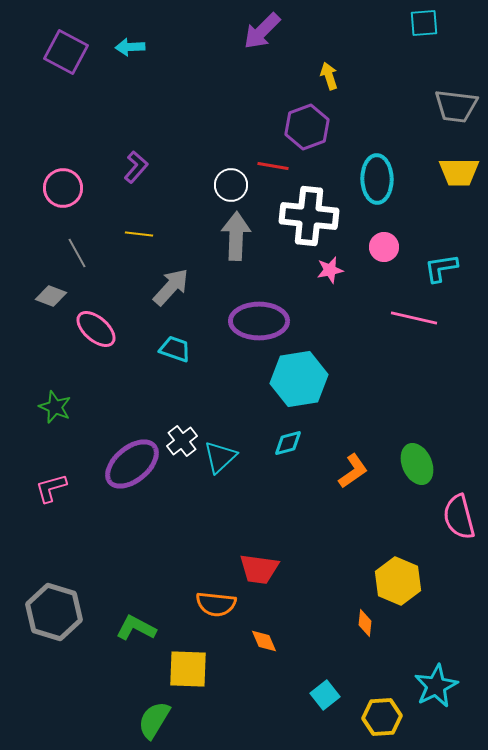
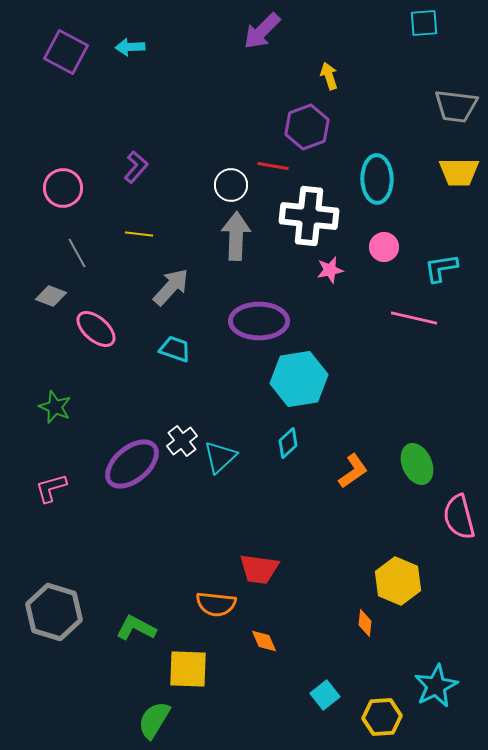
cyan diamond at (288, 443): rotated 28 degrees counterclockwise
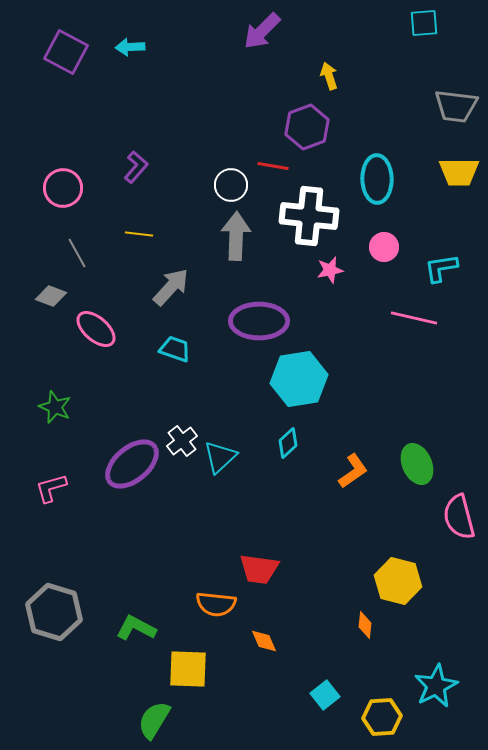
yellow hexagon at (398, 581): rotated 9 degrees counterclockwise
orange diamond at (365, 623): moved 2 px down
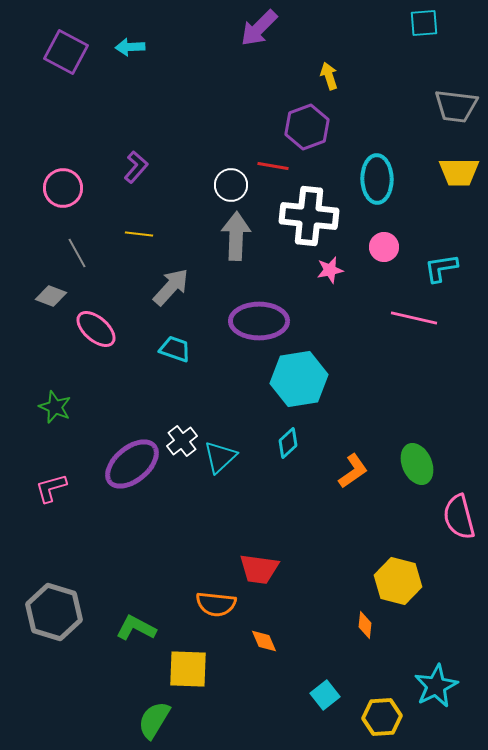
purple arrow at (262, 31): moved 3 px left, 3 px up
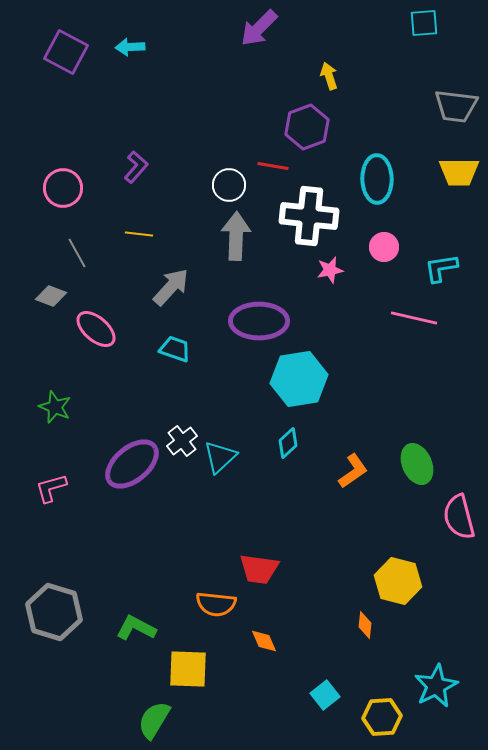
white circle at (231, 185): moved 2 px left
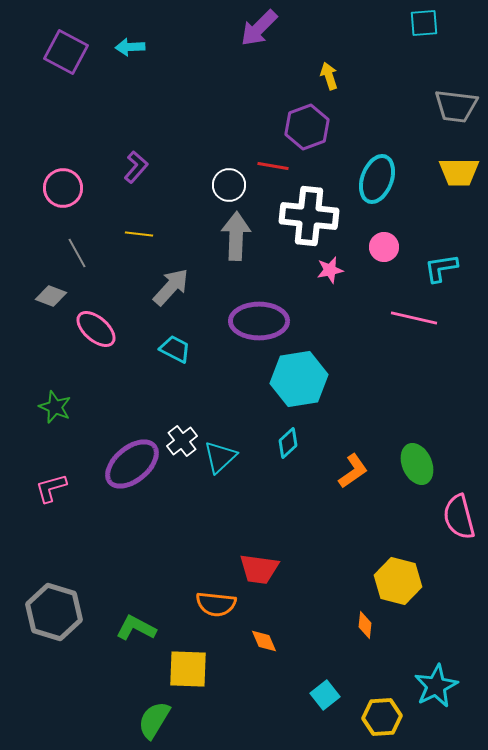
cyan ellipse at (377, 179): rotated 21 degrees clockwise
cyan trapezoid at (175, 349): rotated 8 degrees clockwise
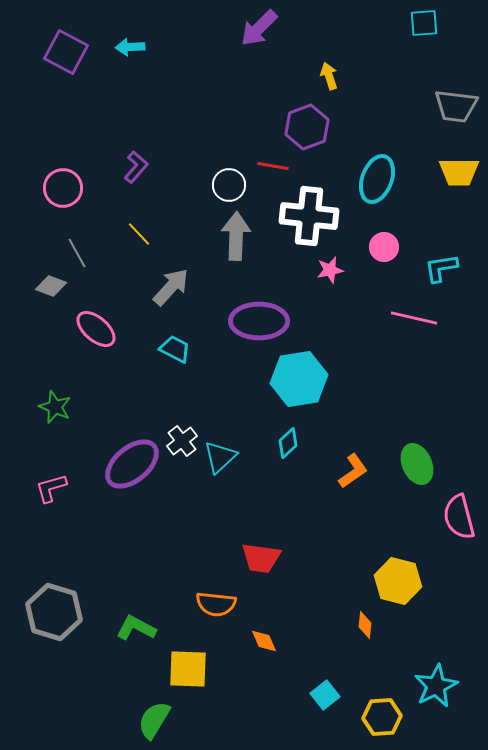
yellow line at (139, 234): rotated 40 degrees clockwise
gray diamond at (51, 296): moved 10 px up
red trapezoid at (259, 569): moved 2 px right, 11 px up
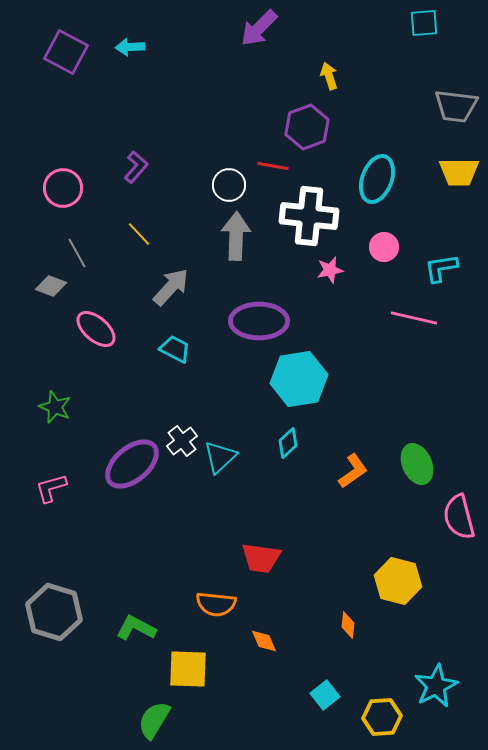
orange diamond at (365, 625): moved 17 px left
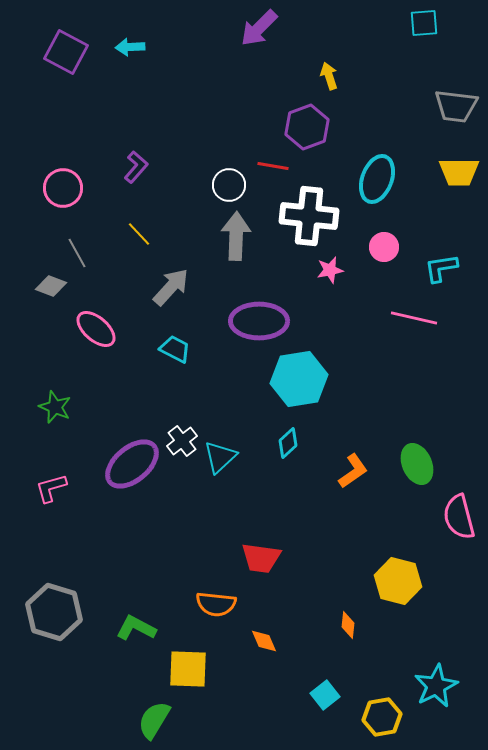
yellow hexagon at (382, 717): rotated 6 degrees counterclockwise
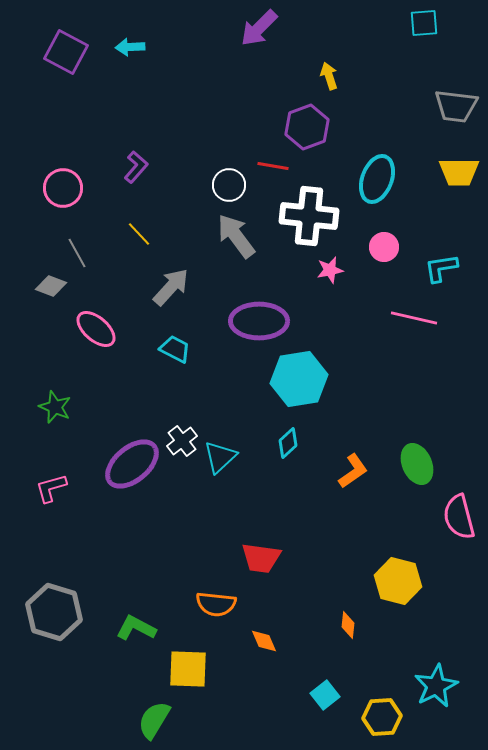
gray arrow at (236, 236): rotated 39 degrees counterclockwise
yellow hexagon at (382, 717): rotated 6 degrees clockwise
